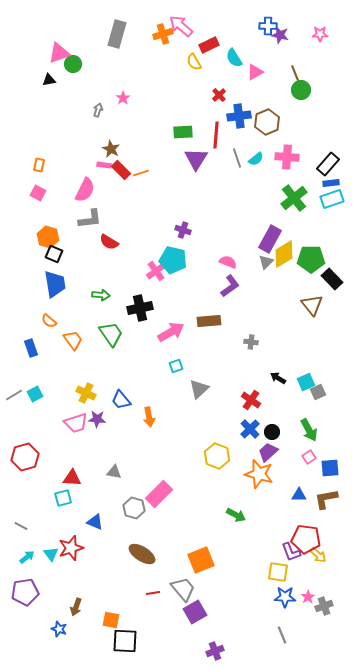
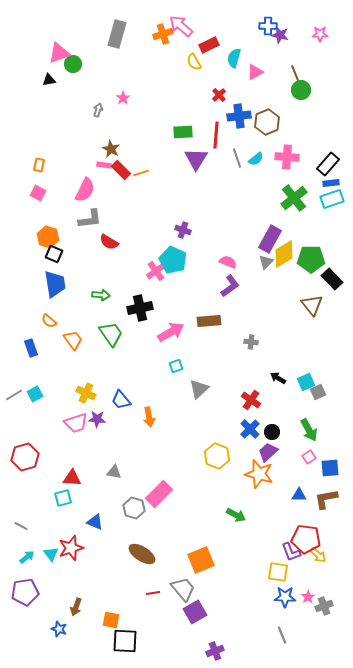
cyan semicircle at (234, 58): rotated 48 degrees clockwise
cyan pentagon at (173, 260): rotated 12 degrees clockwise
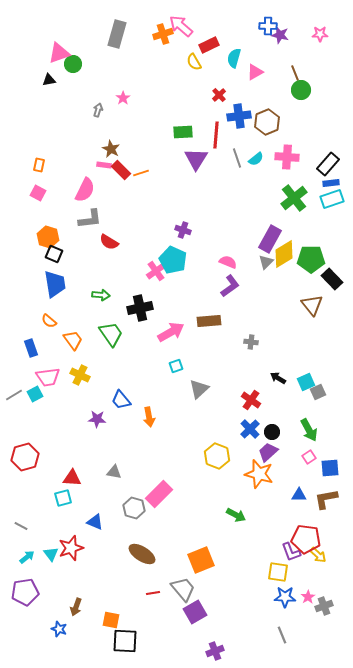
yellow cross at (86, 393): moved 6 px left, 18 px up
pink trapezoid at (76, 423): moved 28 px left, 46 px up; rotated 10 degrees clockwise
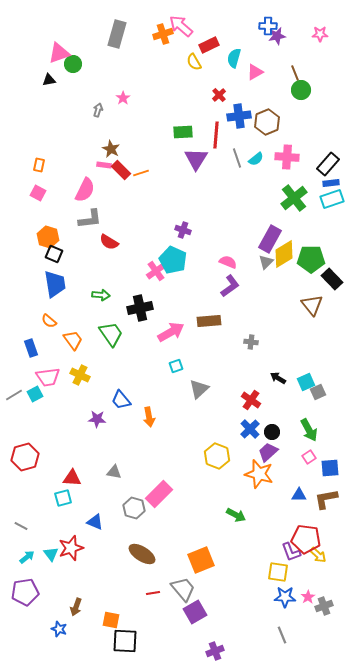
purple star at (280, 35): moved 3 px left, 1 px down; rotated 24 degrees counterclockwise
